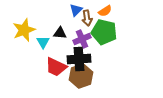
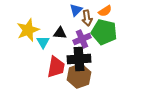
yellow star: moved 4 px right
red trapezoid: rotated 105 degrees counterclockwise
brown hexagon: moved 2 px left
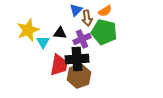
black cross: moved 2 px left
red trapezoid: moved 3 px right, 2 px up
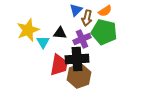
brown arrow: rotated 21 degrees clockwise
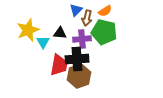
purple cross: rotated 18 degrees clockwise
